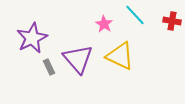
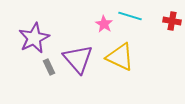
cyan line: moved 5 px left, 1 px down; rotated 30 degrees counterclockwise
purple star: moved 2 px right
yellow triangle: moved 1 px down
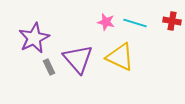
cyan line: moved 5 px right, 7 px down
pink star: moved 2 px right, 2 px up; rotated 18 degrees counterclockwise
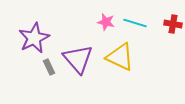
red cross: moved 1 px right, 3 px down
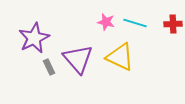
red cross: rotated 12 degrees counterclockwise
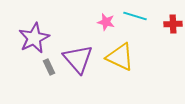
cyan line: moved 7 px up
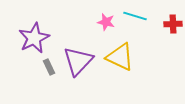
purple triangle: moved 2 px down; rotated 24 degrees clockwise
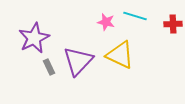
yellow triangle: moved 2 px up
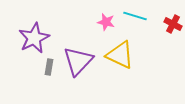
red cross: rotated 30 degrees clockwise
gray rectangle: rotated 35 degrees clockwise
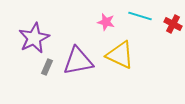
cyan line: moved 5 px right
purple triangle: rotated 36 degrees clockwise
gray rectangle: moved 2 px left; rotated 14 degrees clockwise
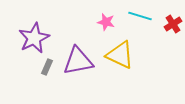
red cross: rotated 30 degrees clockwise
